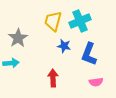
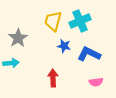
blue L-shape: rotated 95 degrees clockwise
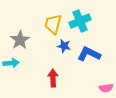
yellow trapezoid: moved 3 px down
gray star: moved 2 px right, 2 px down
pink semicircle: moved 10 px right, 6 px down
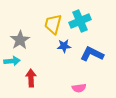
blue star: rotated 16 degrees counterclockwise
blue L-shape: moved 3 px right
cyan arrow: moved 1 px right, 2 px up
red arrow: moved 22 px left
pink semicircle: moved 27 px left
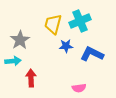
blue star: moved 2 px right
cyan arrow: moved 1 px right
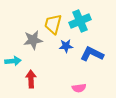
gray star: moved 13 px right; rotated 24 degrees clockwise
red arrow: moved 1 px down
